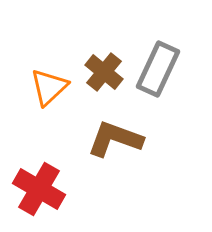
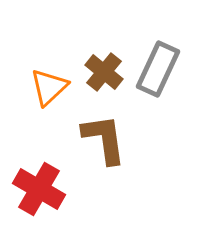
brown L-shape: moved 11 px left; rotated 62 degrees clockwise
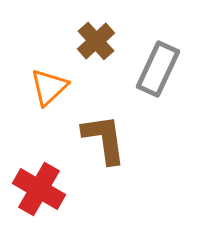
brown cross: moved 8 px left, 31 px up; rotated 9 degrees clockwise
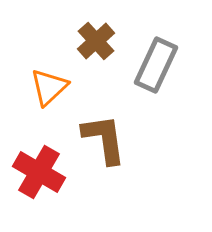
gray rectangle: moved 2 px left, 4 px up
red cross: moved 17 px up
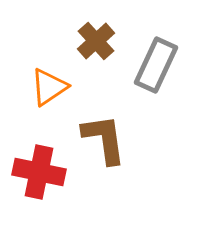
orange triangle: rotated 9 degrees clockwise
red cross: rotated 18 degrees counterclockwise
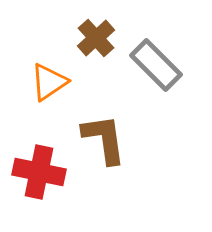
brown cross: moved 3 px up
gray rectangle: rotated 70 degrees counterclockwise
orange triangle: moved 5 px up
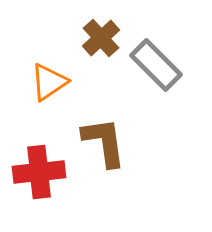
brown cross: moved 5 px right
brown L-shape: moved 3 px down
red cross: rotated 18 degrees counterclockwise
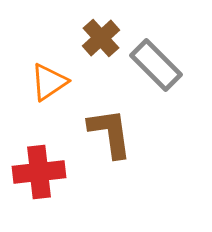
brown L-shape: moved 6 px right, 9 px up
